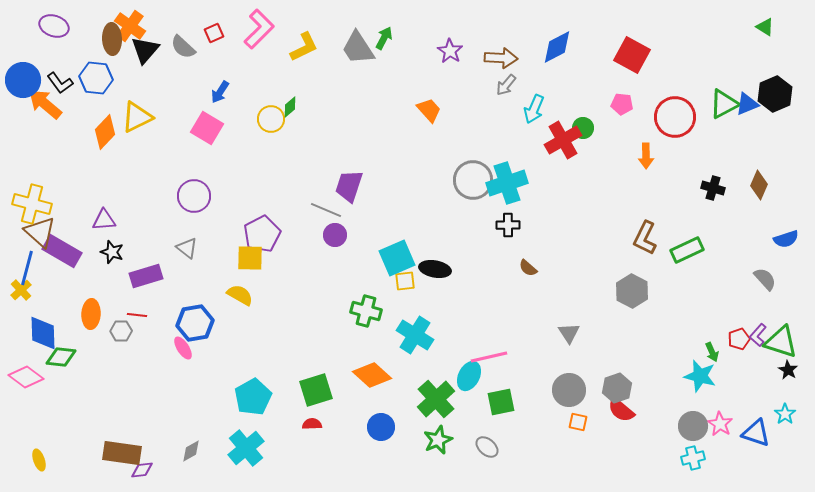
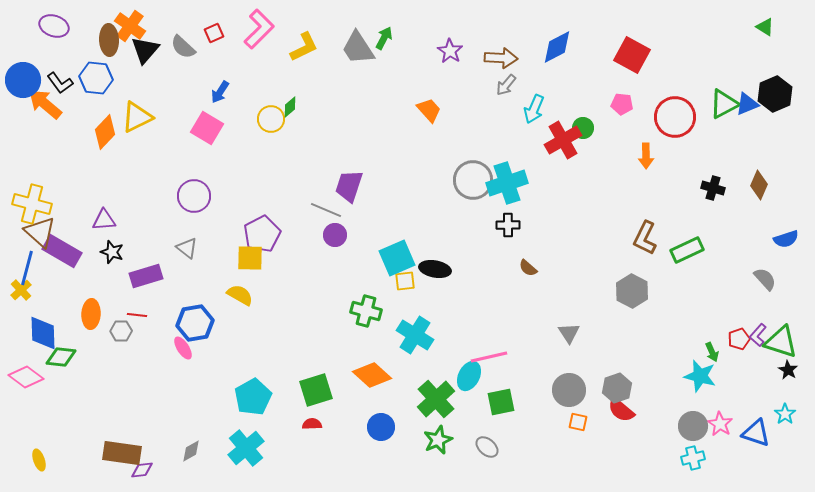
brown ellipse at (112, 39): moved 3 px left, 1 px down
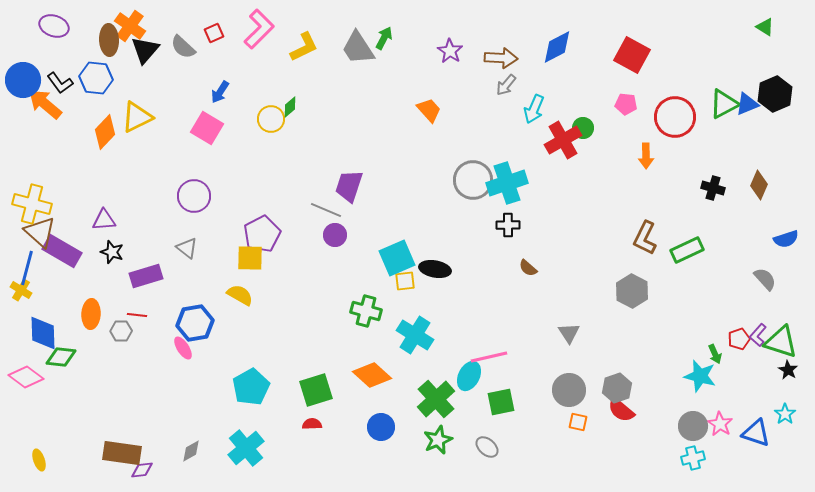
pink pentagon at (622, 104): moved 4 px right
yellow cross at (21, 290): rotated 15 degrees counterclockwise
green arrow at (712, 352): moved 3 px right, 2 px down
cyan pentagon at (253, 397): moved 2 px left, 10 px up
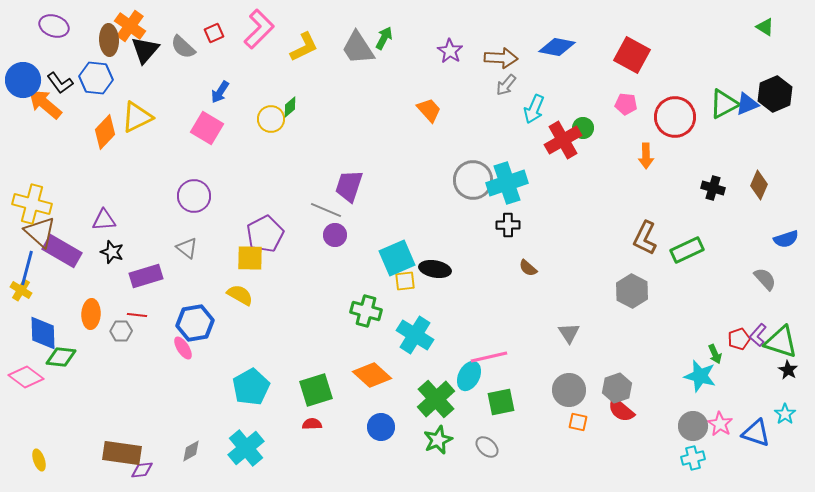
blue diamond at (557, 47): rotated 39 degrees clockwise
purple pentagon at (262, 234): moved 3 px right
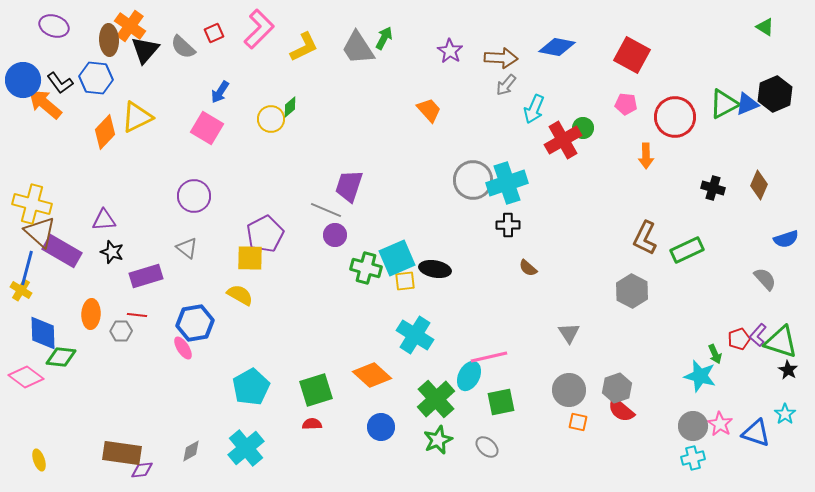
green cross at (366, 311): moved 43 px up
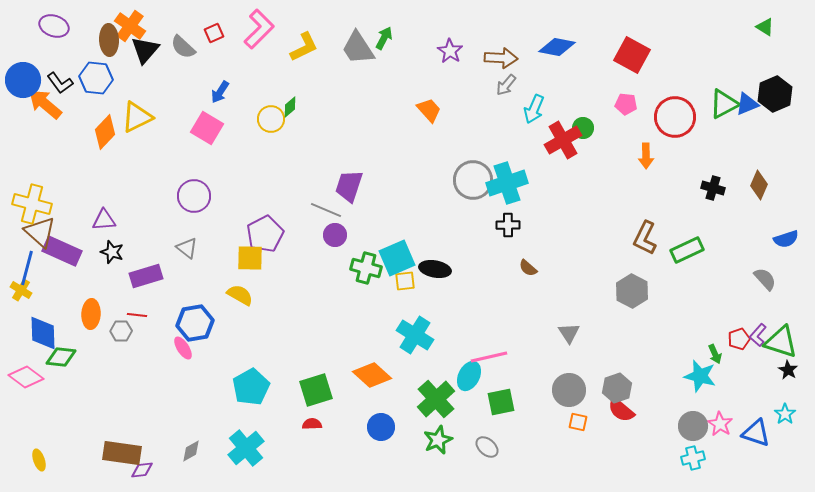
purple rectangle at (62, 251): rotated 6 degrees counterclockwise
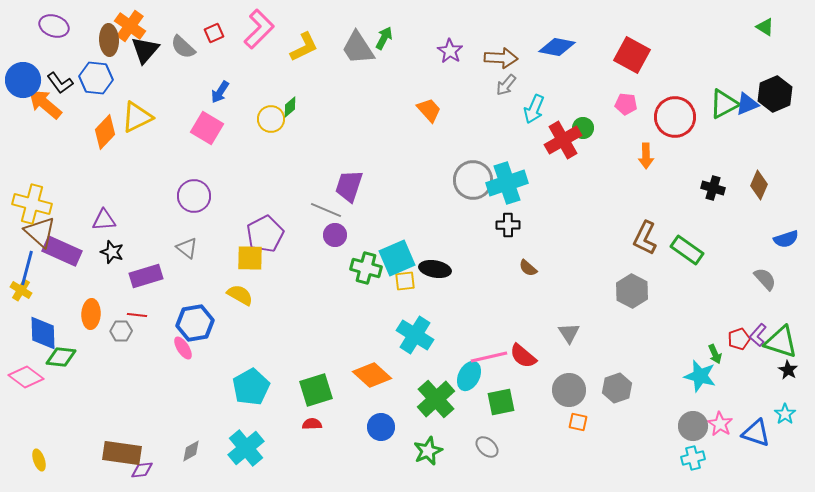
green rectangle at (687, 250): rotated 60 degrees clockwise
red semicircle at (621, 410): moved 98 px left, 54 px up
green star at (438, 440): moved 10 px left, 11 px down
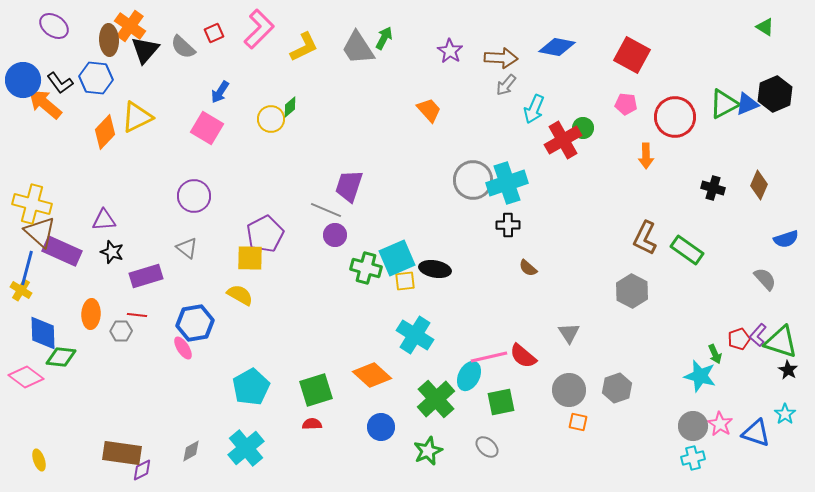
purple ellipse at (54, 26): rotated 16 degrees clockwise
purple diamond at (142, 470): rotated 20 degrees counterclockwise
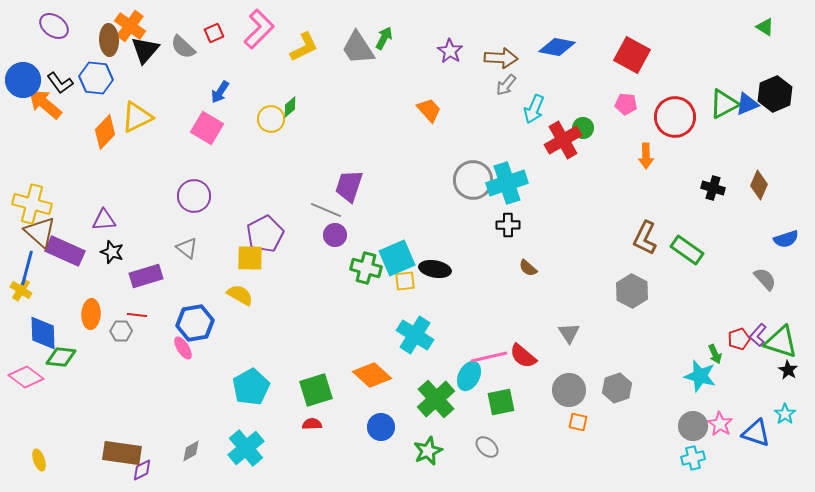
purple rectangle at (62, 251): moved 3 px right
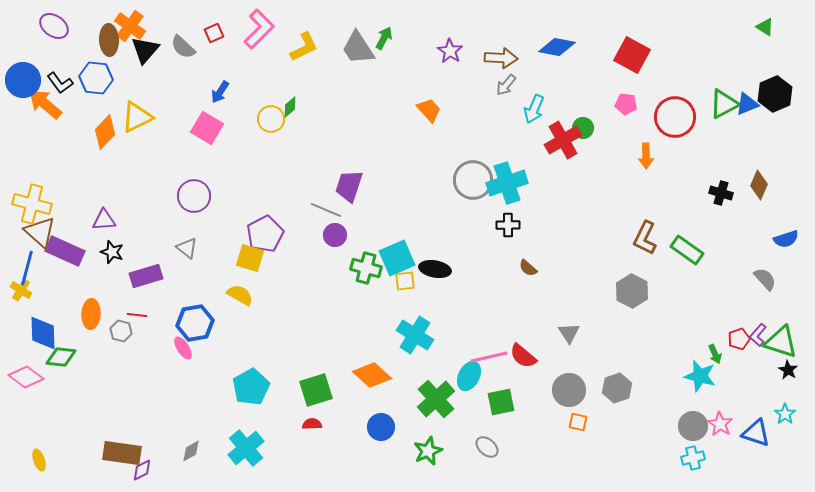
black cross at (713, 188): moved 8 px right, 5 px down
yellow square at (250, 258): rotated 16 degrees clockwise
gray hexagon at (121, 331): rotated 15 degrees clockwise
